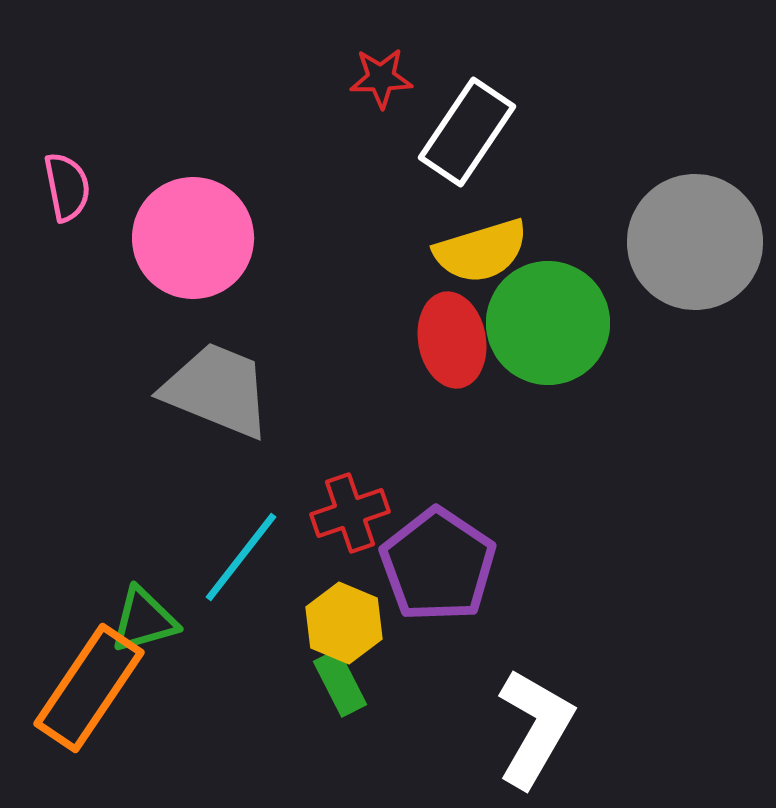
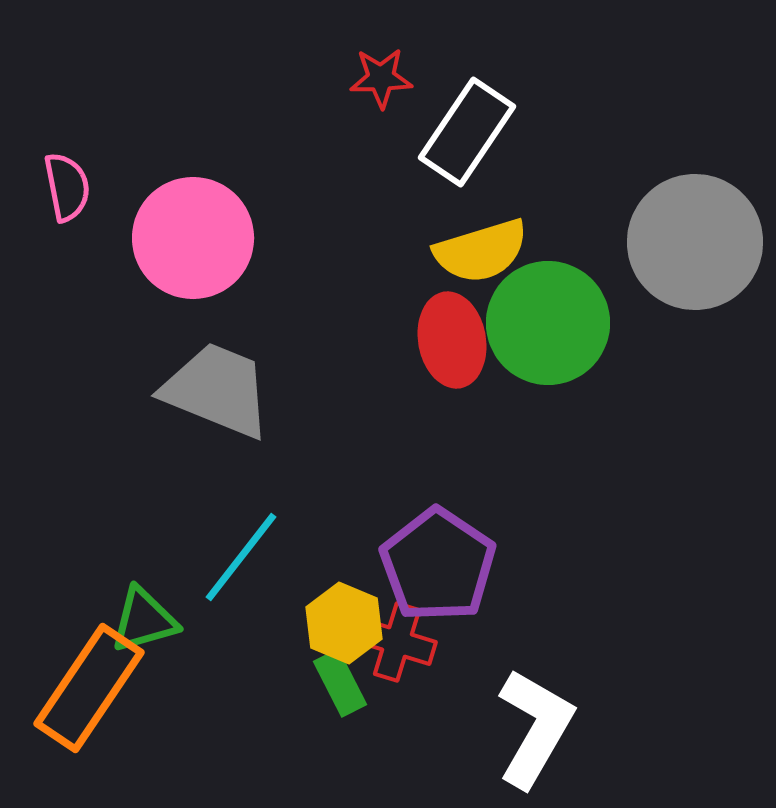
red cross: moved 47 px right, 129 px down; rotated 36 degrees clockwise
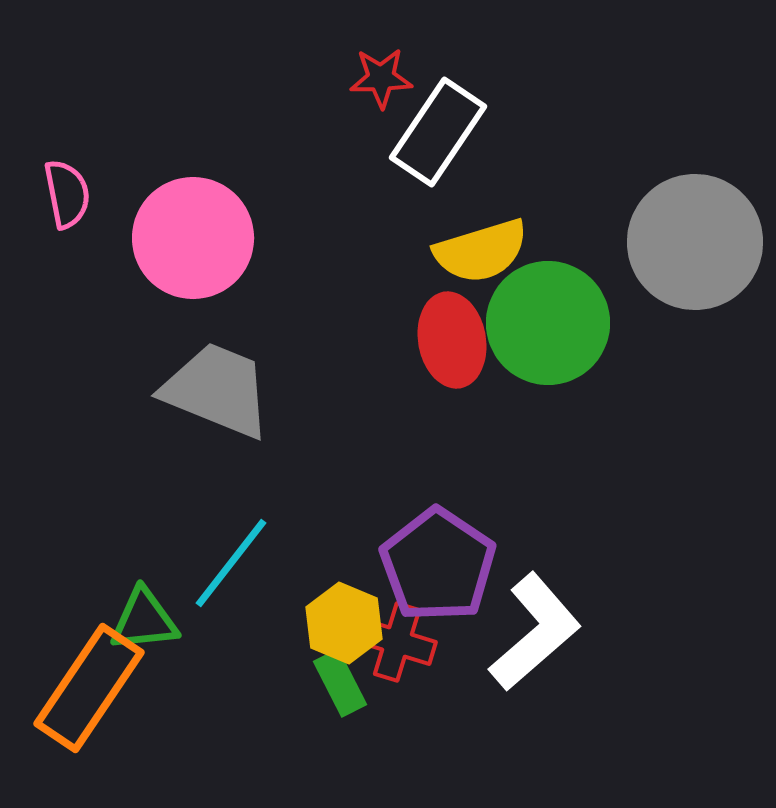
white rectangle: moved 29 px left
pink semicircle: moved 7 px down
cyan line: moved 10 px left, 6 px down
green triangle: rotated 10 degrees clockwise
white L-shape: moved 96 px up; rotated 19 degrees clockwise
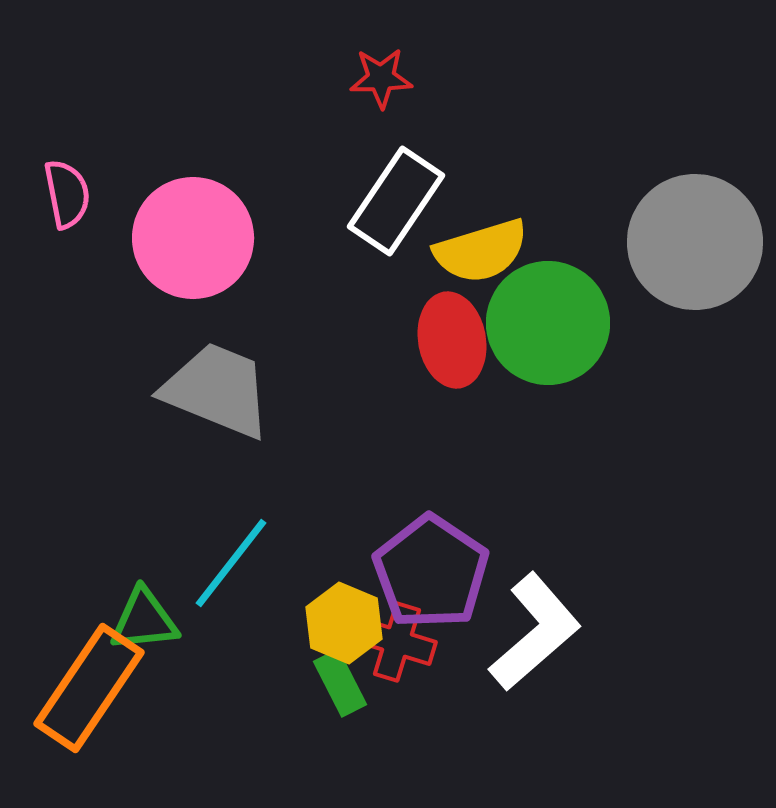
white rectangle: moved 42 px left, 69 px down
purple pentagon: moved 7 px left, 7 px down
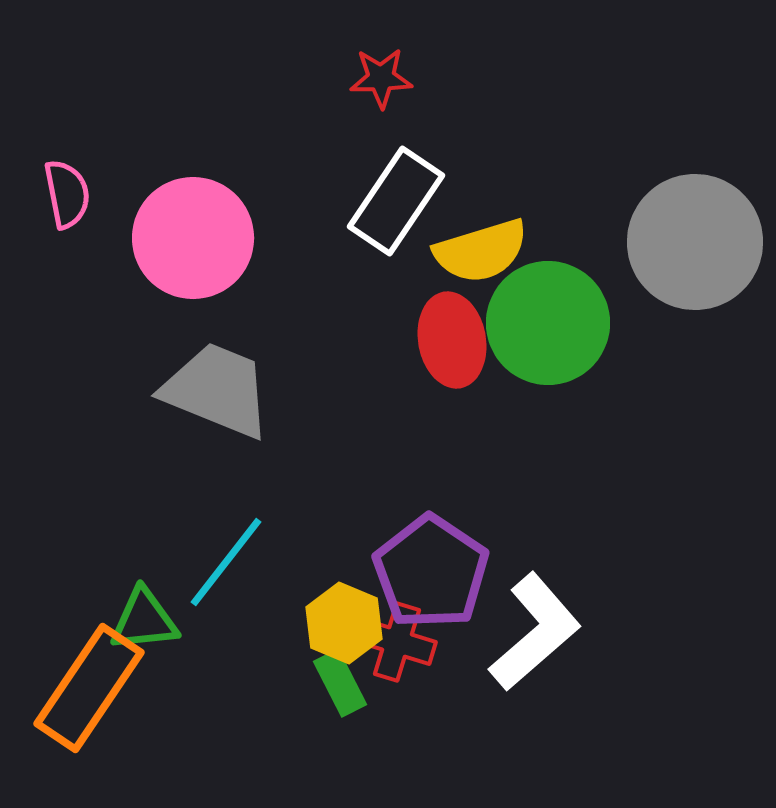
cyan line: moved 5 px left, 1 px up
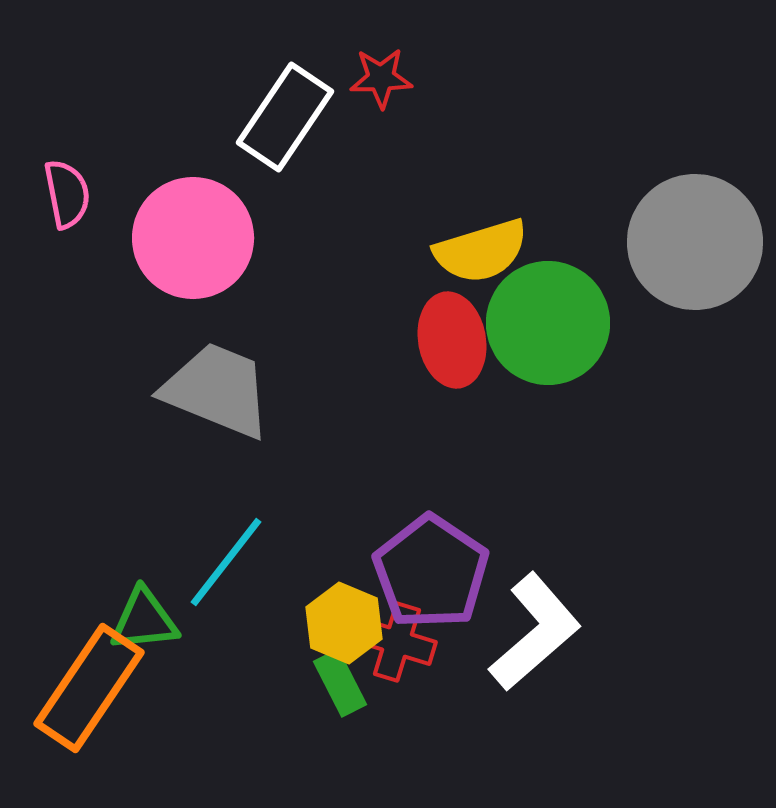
white rectangle: moved 111 px left, 84 px up
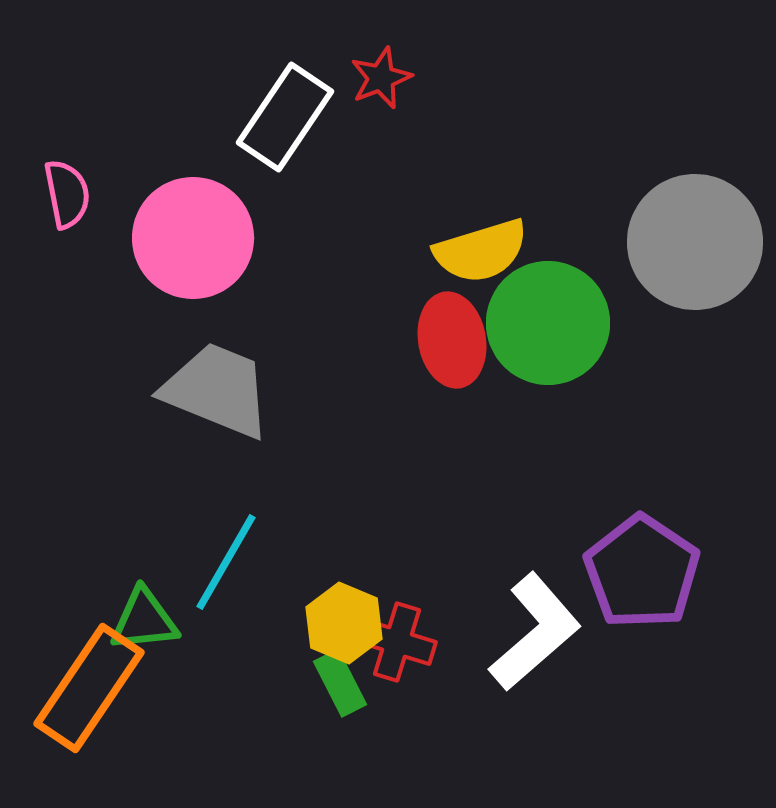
red star: rotated 20 degrees counterclockwise
cyan line: rotated 8 degrees counterclockwise
purple pentagon: moved 211 px right
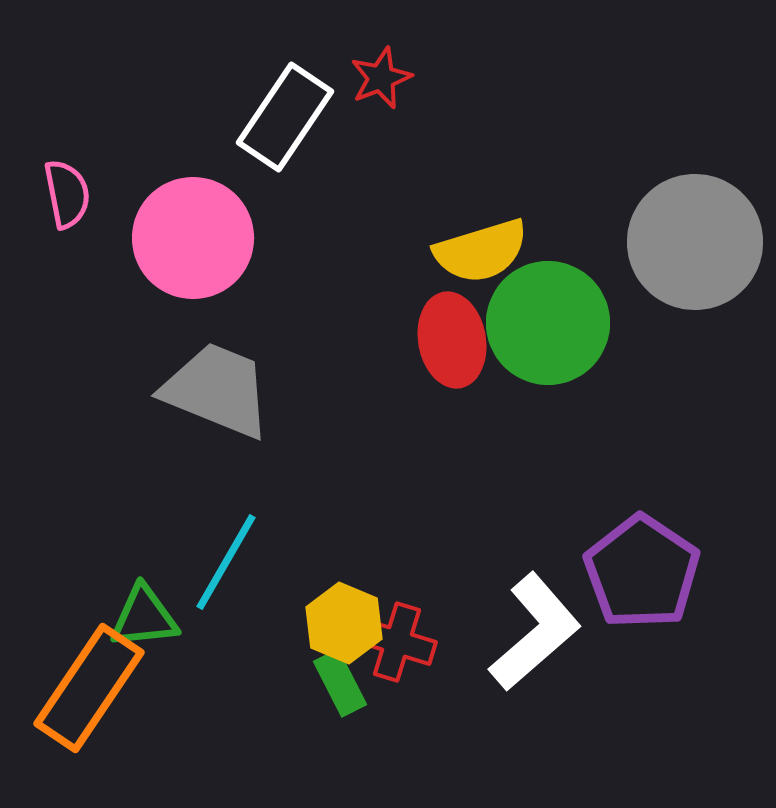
green triangle: moved 3 px up
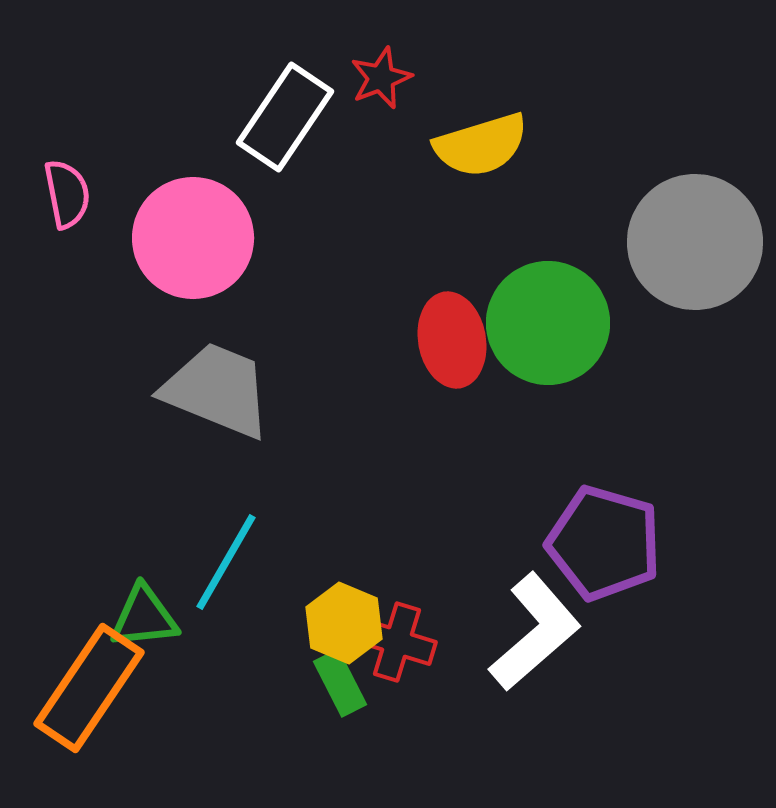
yellow semicircle: moved 106 px up
purple pentagon: moved 38 px left, 29 px up; rotated 18 degrees counterclockwise
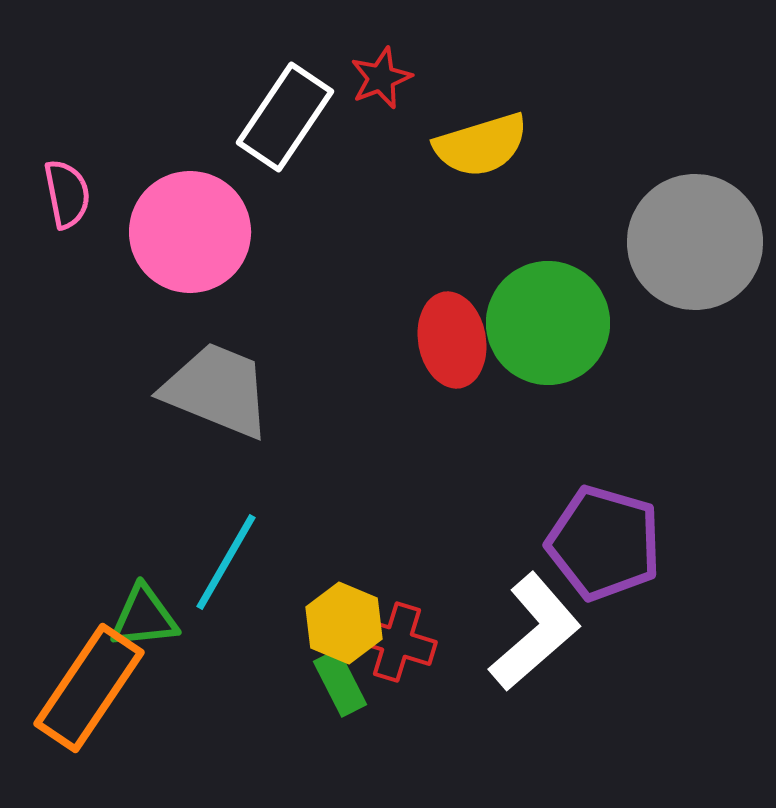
pink circle: moved 3 px left, 6 px up
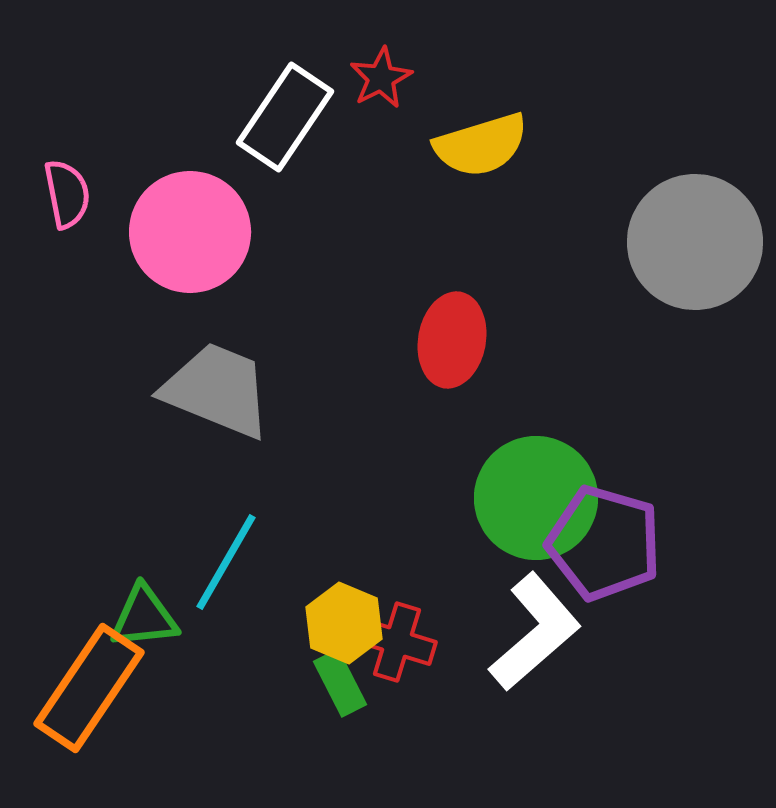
red star: rotated 6 degrees counterclockwise
green circle: moved 12 px left, 175 px down
red ellipse: rotated 20 degrees clockwise
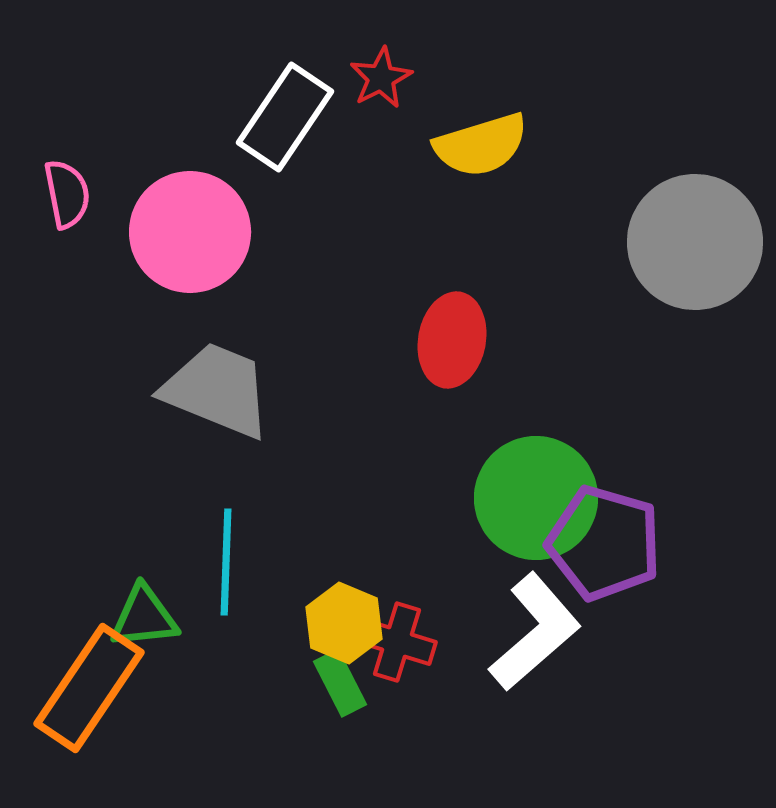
cyan line: rotated 28 degrees counterclockwise
